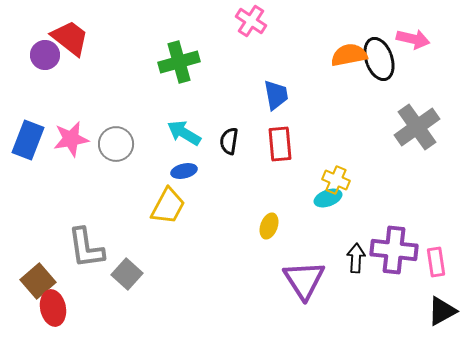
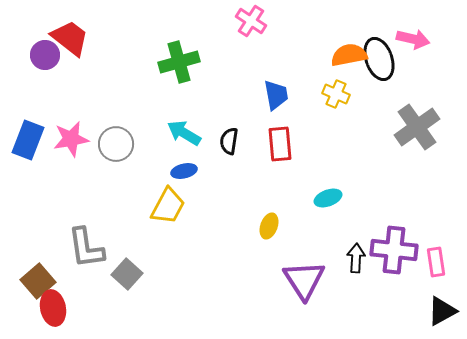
yellow cross: moved 86 px up
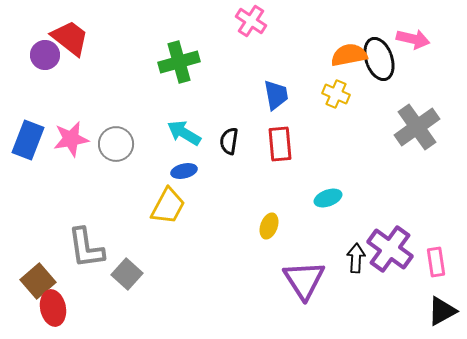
purple cross: moved 4 px left, 1 px up; rotated 30 degrees clockwise
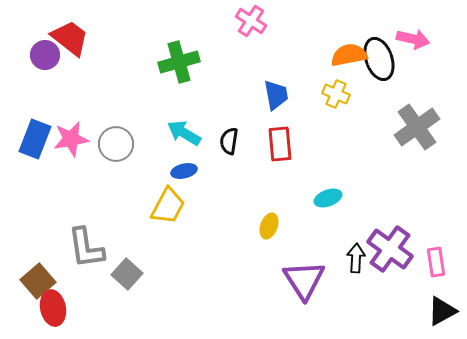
blue rectangle: moved 7 px right, 1 px up
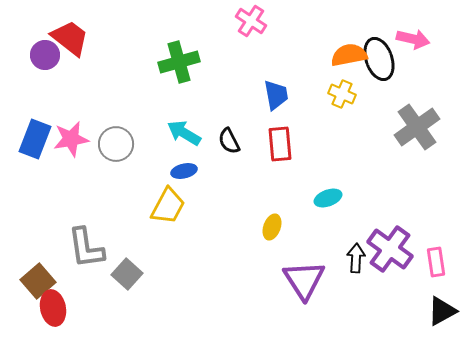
yellow cross: moved 6 px right
black semicircle: rotated 36 degrees counterclockwise
yellow ellipse: moved 3 px right, 1 px down
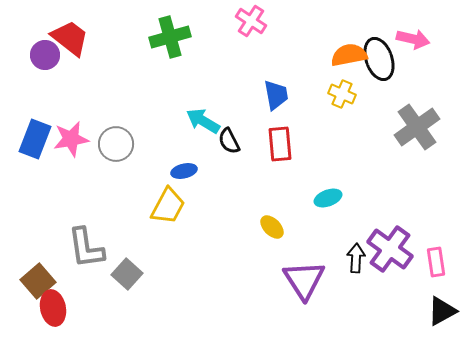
green cross: moved 9 px left, 25 px up
cyan arrow: moved 19 px right, 12 px up
yellow ellipse: rotated 65 degrees counterclockwise
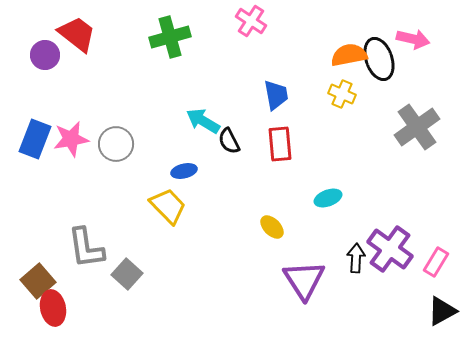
red trapezoid: moved 7 px right, 4 px up
yellow trapezoid: rotated 72 degrees counterclockwise
pink rectangle: rotated 40 degrees clockwise
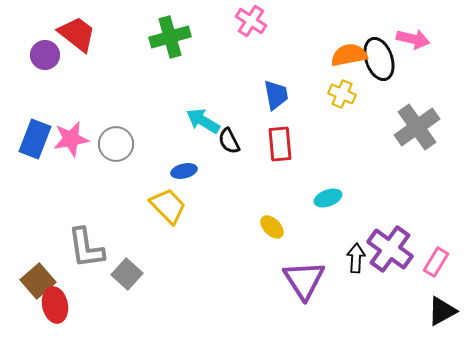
red ellipse: moved 2 px right, 3 px up
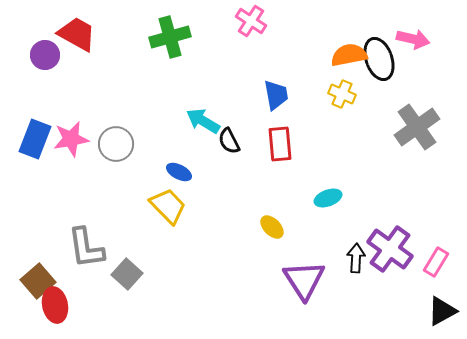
red trapezoid: rotated 9 degrees counterclockwise
blue ellipse: moved 5 px left, 1 px down; rotated 40 degrees clockwise
